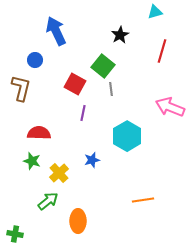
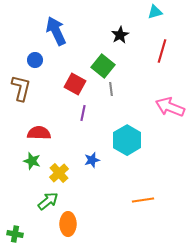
cyan hexagon: moved 4 px down
orange ellipse: moved 10 px left, 3 px down
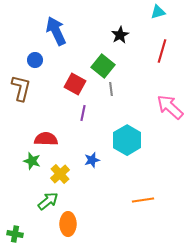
cyan triangle: moved 3 px right
pink arrow: rotated 20 degrees clockwise
red semicircle: moved 7 px right, 6 px down
yellow cross: moved 1 px right, 1 px down
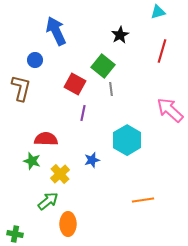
pink arrow: moved 3 px down
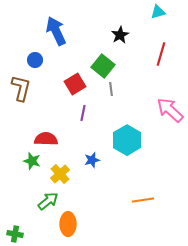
red line: moved 1 px left, 3 px down
red square: rotated 30 degrees clockwise
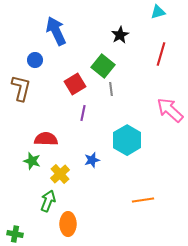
green arrow: rotated 30 degrees counterclockwise
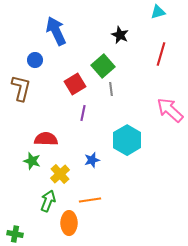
black star: rotated 18 degrees counterclockwise
green square: rotated 10 degrees clockwise
orange line: moved 53 px left
orange ellipse: moved 1 px right, 1 px up
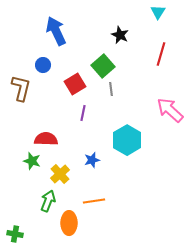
cyan triangle: rotated 42 degrees counterclockwise
blue circle: moved 8 px right, 5 px down
orange line: moved 4 px right, 1 px down
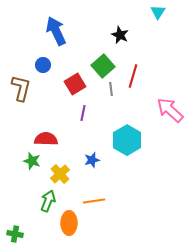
red line: moved 28 px left, 22 px down
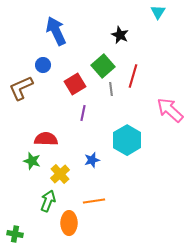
brown L-shape: rotated 128 degrees counterclockwise
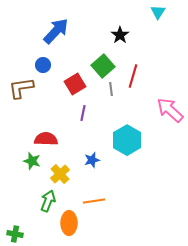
blue arrow: rotated 68 degrees clockwise
black star: rotated 12 degrees clockwise
brown L-shape: rotated 16 degrees clockwise
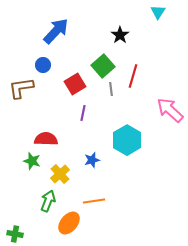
orange ellipse: rotated 40 degrees clockwise
